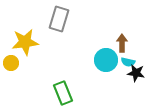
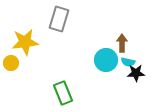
black star: rotated 12 degrees counterclockwise
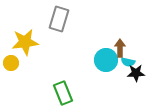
brown arrow: moved 2 px left, 5 px down
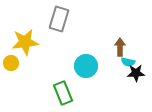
brown arrow: moved 1 px up
cyan circle: moved 20 px left, 6 px down
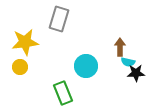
yellow circle: moved 9 px right, 4 px down
